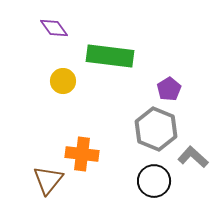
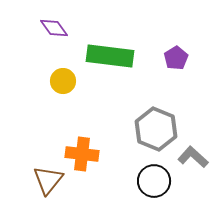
purple pentagon: moved 7 px right, 31 px up
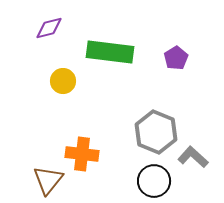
purple diamond: moved 5 px left; rotated 68 degrees counterclockwise
green rectangle: moved 4 px up
gray hexagon: moved 3 px down
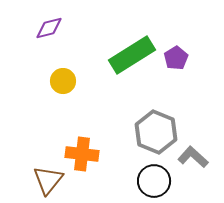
green rectangle: moved 22 px right, 3 px down; rotated 39 degrees counterclockwise
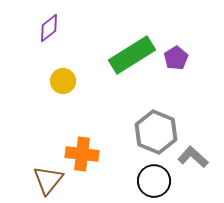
purple diamond: rotated 24 degrees counterclockwise
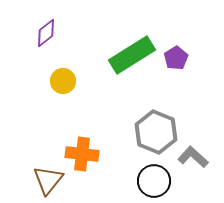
purple diamond: moved 3 px left, 5 px down
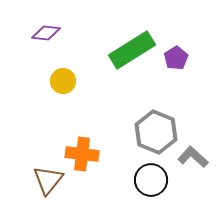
purple diamond: rotated 44 degrees clockwise
green rectangle: moved 5 px up
black circle: moved 3 px left, 1 px up
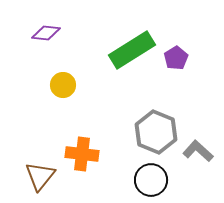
yellow circle: moved 4 px down
gray L-shape: moved 5 px right, 6 px up
brown triangle: moved 8 px left, 4 px up
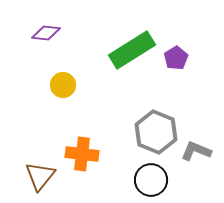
gray L-shape: moved 2 px left; rotated 20 degrees counterclockwise
